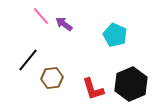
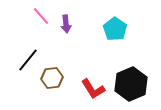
purple arrow: moved 2 px right; rotated 132 degrees counterclockwise
cyan pentagon: moved 6 px up; rotated 10 degrees clockwise
red L-shape: rotated 15 degrees counterclockwise
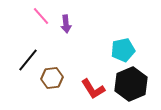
cyan pentagon: moved 8 px right, 21 px down; rotated 25 degrees clockwise
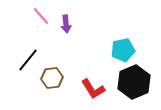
black hexagon: moved 3 px right, 2 px up
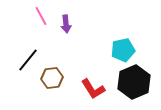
pink line: rotated 12 degrees clockwise
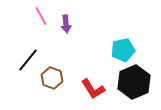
brown hexagon: rotated 25 degrees clockwise
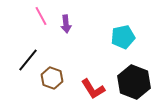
cyan pentagon: moved 13 px up
black hexagon: rotated 16 degrees counterclockwise
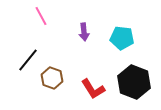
purple arrow: moved 18 px right, 8 px down
cyan pentagon: moved 1 px left, 1 px down; rotated 20 degrees clockwise
